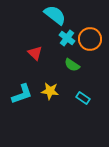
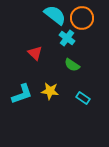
orange circle: moved 8 px left, 21 px up
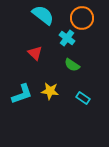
cyan semicircle: moved 12 px left
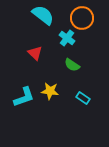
cyan L-shape: moved 2 px right, 3 px down
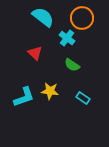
cyan semicircle: moved 2 px down
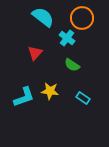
red triangle: rotated 28 degrees clockwise
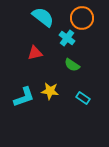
red triangle: rotated 35 degrees clockwise
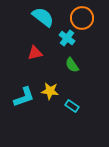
green semicircle: rotated 21 degrees clockwise
cyan rectangle: moved 11 px left, 8 px down
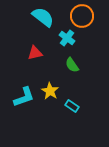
orange circle: moved 2 px up
yellow star: rotated 24 degrees clockwise
